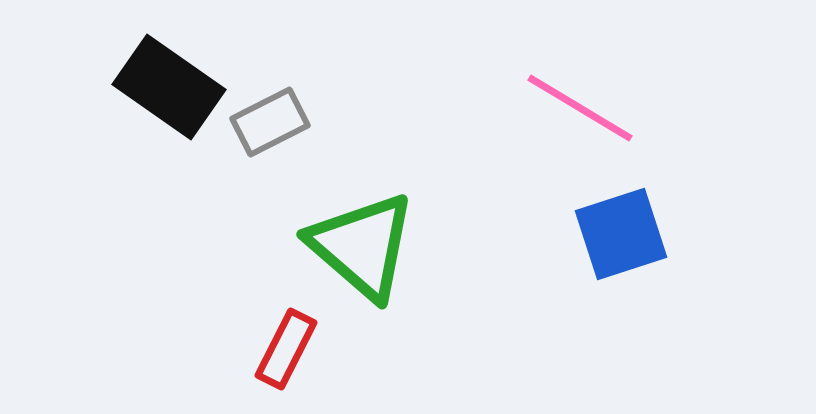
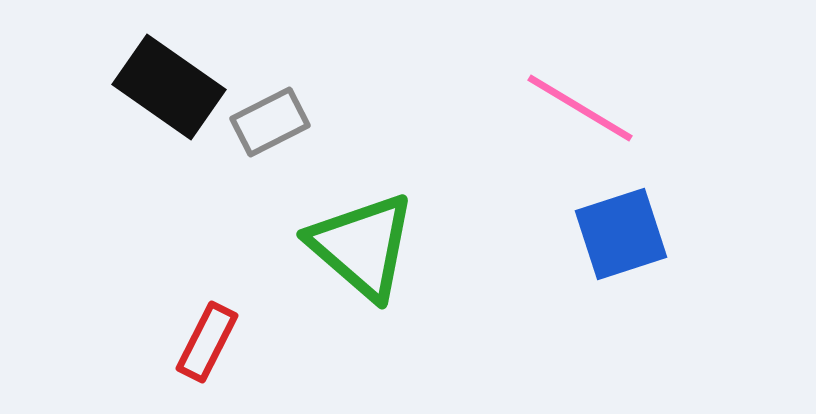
red rectangle: moved 79 px left, 7 px up
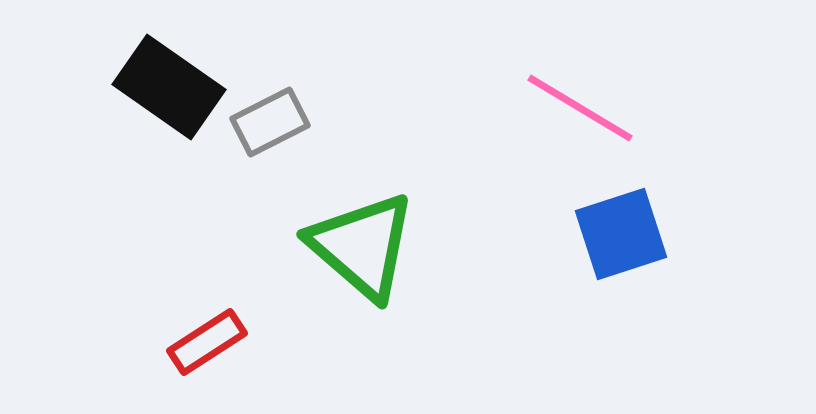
red rectangle: rotated 30 degrees clockwise
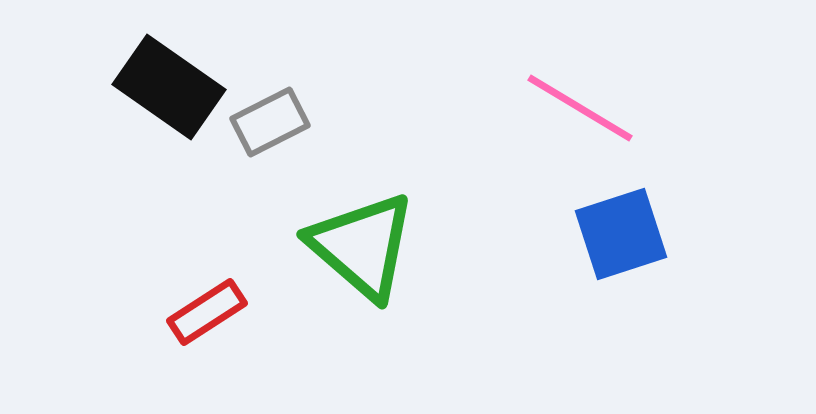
red rectangle: moved 30 px up
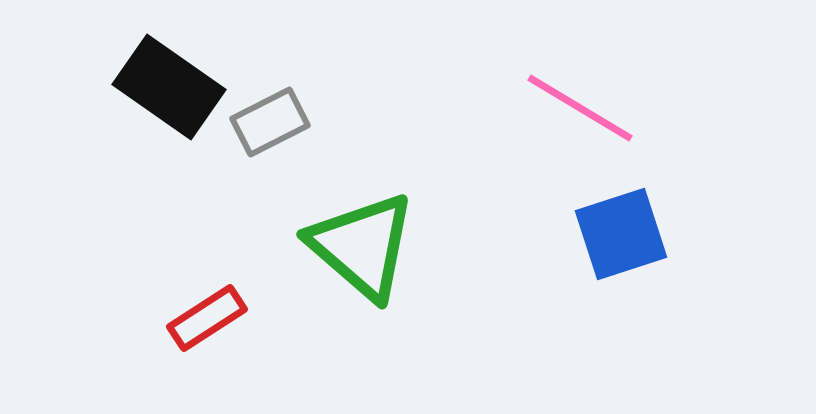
red rectangle: moved 6 px down
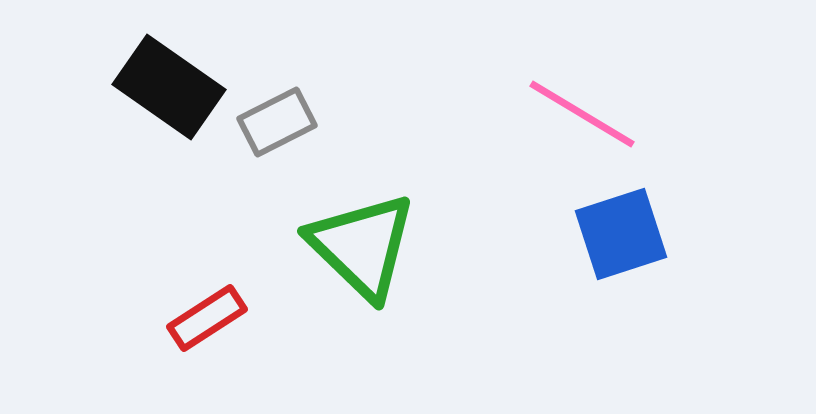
pink line: moved 2 px right, 6 px down
gray rectangle: moved 7 px right
green triangle: rotated 3 degrees clockwise
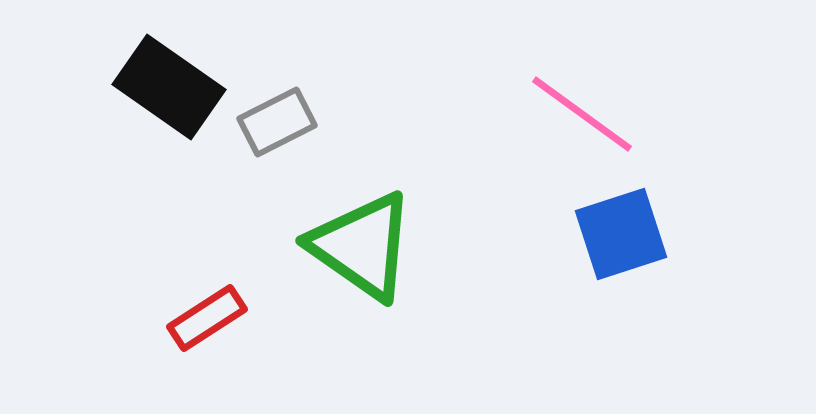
pink line: rotated 5 degrees clockwise
green triangle: rotated 9 degrees counterclockwise
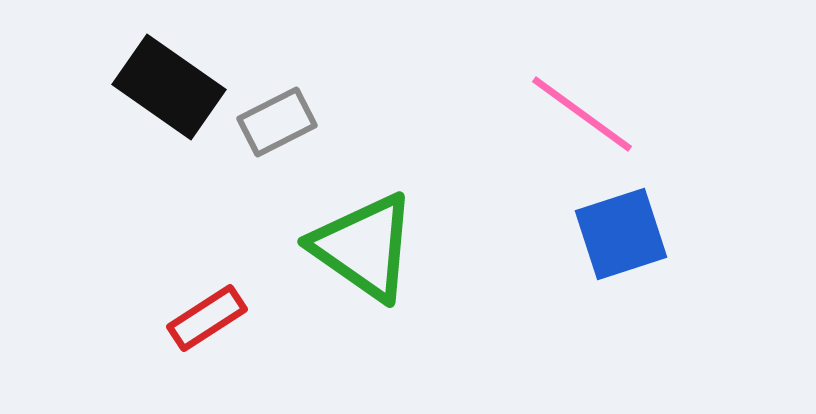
green triangle: moved 2 px right, 1 px down
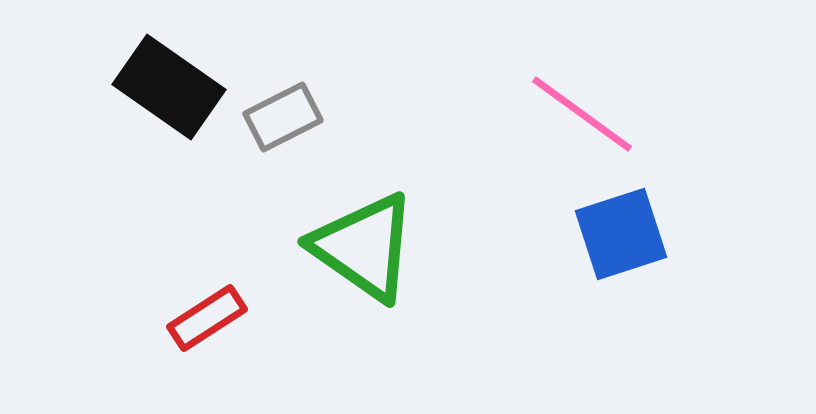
gray rectangle: moved 6 px right, 5 px up
